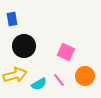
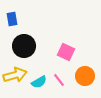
cyan semicircle: moved 2 px up
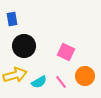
pink line: moved 2 px right, 2 px down
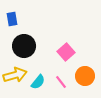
pink square: rotated 24 degrees clockwise
cyan semicircle: moved 1 px left; rotated 21 degrees counterclockwise
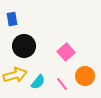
pink line: moved 1 px right, 2 px down
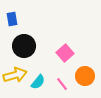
pink square: moved 1 px left, 1 px down
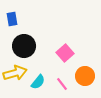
yellow arrow: moved 2 px up
